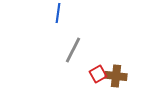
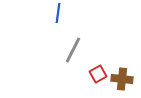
brown cross: moved 6 px right, 3 px down
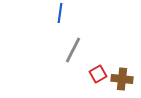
blue line: moved 2 px right
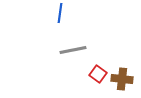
gray line: rotated 52 degrees clockwise
red square: rotated 24 degrees counterclockwise
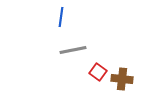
blue line: moved 1 px right, 4 px down
red square: moved 2 px up
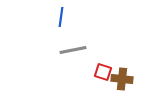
red square: moved 5 px right; rotated 18 degrees counterclockwise
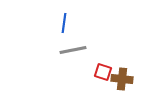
blue line: moved 3 px right, 6 px down
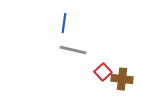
gray line: rotated 24 degrees clockwise
red square: rotated 30 degrees clockwise
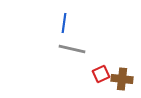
gray line: moved 1 px left, 1 px up
red square: moved 2 px left, 2 px down; rotated 18 degrees clockwise
